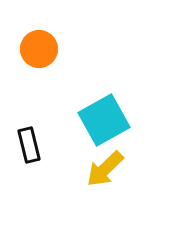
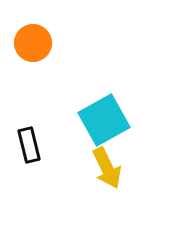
orange circle: moved 6 px left, 6 px up
yellow arrow: moved 2 px right, 1 px up; rotated 72 degrees counterclockwise
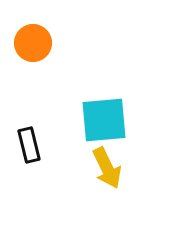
cyan square: rotated 24 degrees clockwise
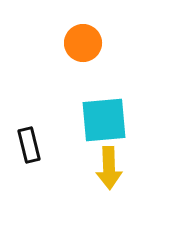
orange circle: moved 50 px right
yellow arrow: moved 2 px right; rotated 24 degrees clockwise
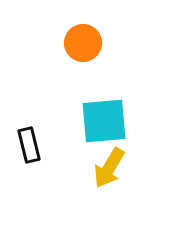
cyan square: moved 1 px down
yellow arrow: rotated 33 degrees clockwise
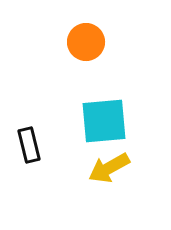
orange circle: moved 3 px right, 1 px up
yellow arrow: rotated 30 degrees clockwise
